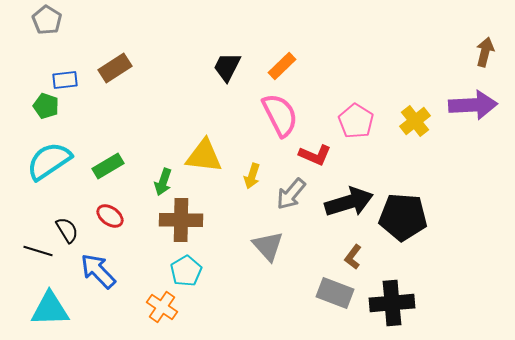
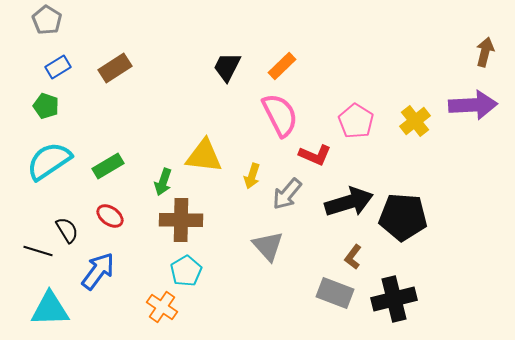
blue rectangle: moved 7 px left, 13 px up; rotated 25 degrees counterclockwise
gray arrow: moved 4 px left
blue arrow: rotated 81 degrees clockwise
black cross: moved 2 px right, 4 px up; rotated 9 degrees counterclockwise
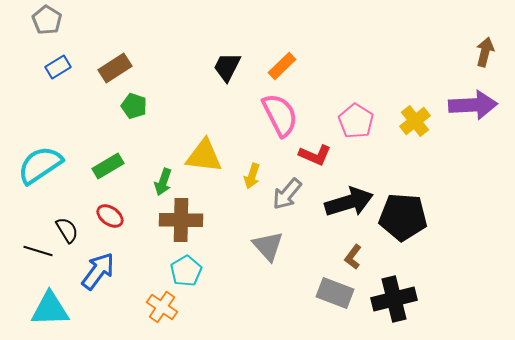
green pentagon: moved 88 px right
cyan semicircle: moved 9 px left, 4 px down
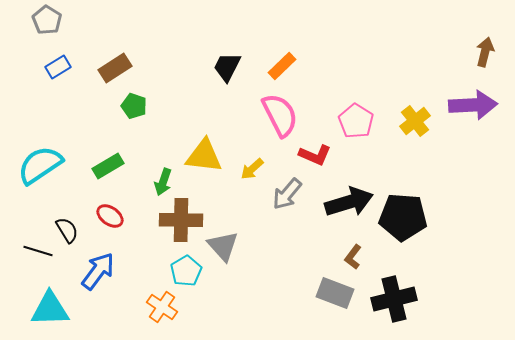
yellow arrow: moved 7 px up; rotated 30 degrees clockwise
gray triangle: moved 45 px left
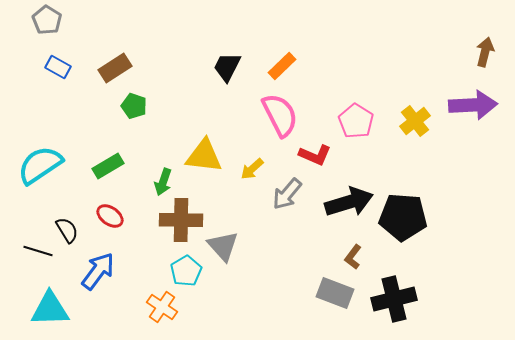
blue rectangle: rotated 60 degrees clockwise
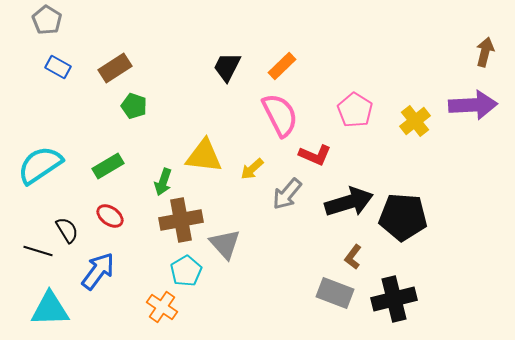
pink pentagon: moved 1 px left, 11 px up
brown cross: rotated 12 degrees counterclockwise
gray triangle: moved 2 px right, 2 px up
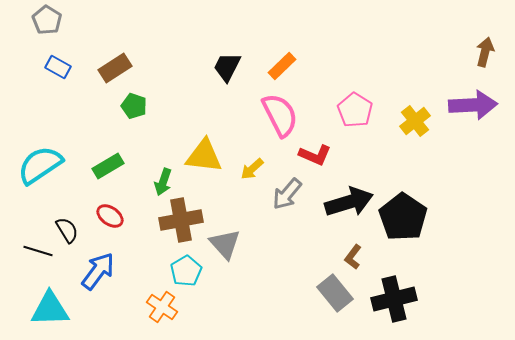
black pentagon: rotated 30 degrees clockwise
gray rectangle: rotated 30 degrees clockwise
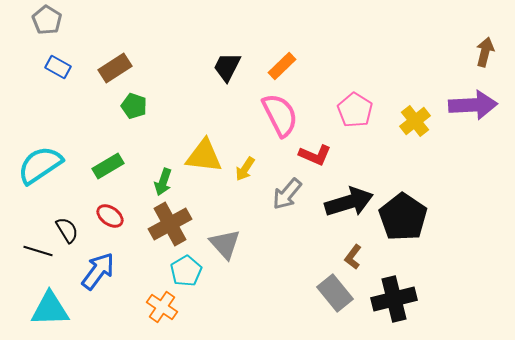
yellow arrow: moved 7 px left; rotated 15 degrees counterclockwise
brown cross: moved 11 px left, 4 px down; rotated 18 degrees counterclockwise
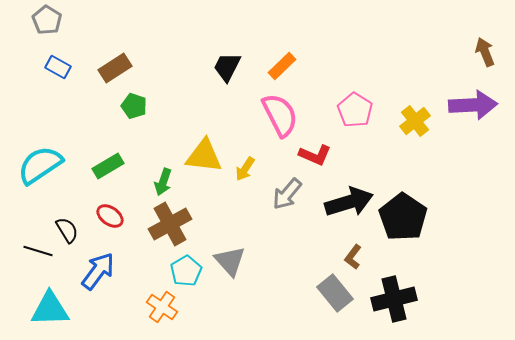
brown arrow: rotated 36 degrees counterclockwise
gray triangle: moved 5 px right, 17 px down
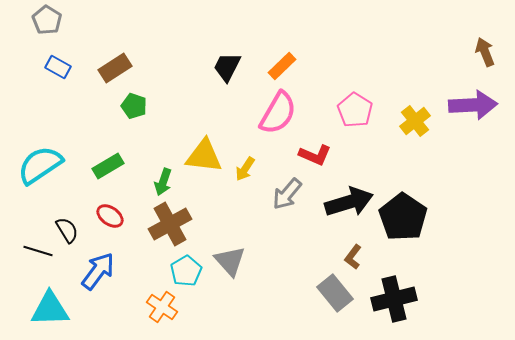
pink semicircle: moved 2 px left, 2 px up; rotated 57 degrees clockwise
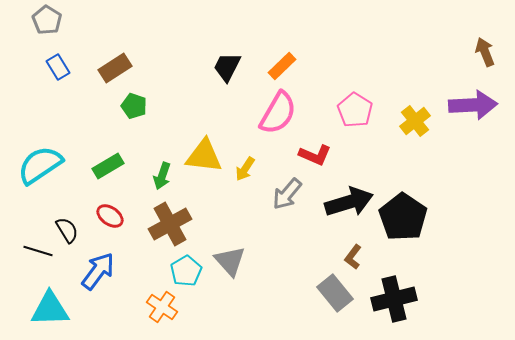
blue rectangle: rotated 30 degrees clockwise
green arrow: moved 1 px left, 6 px up
